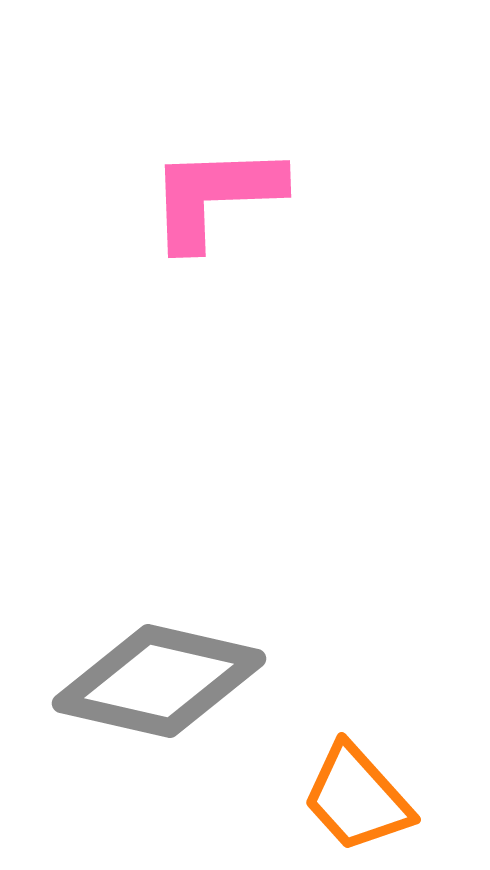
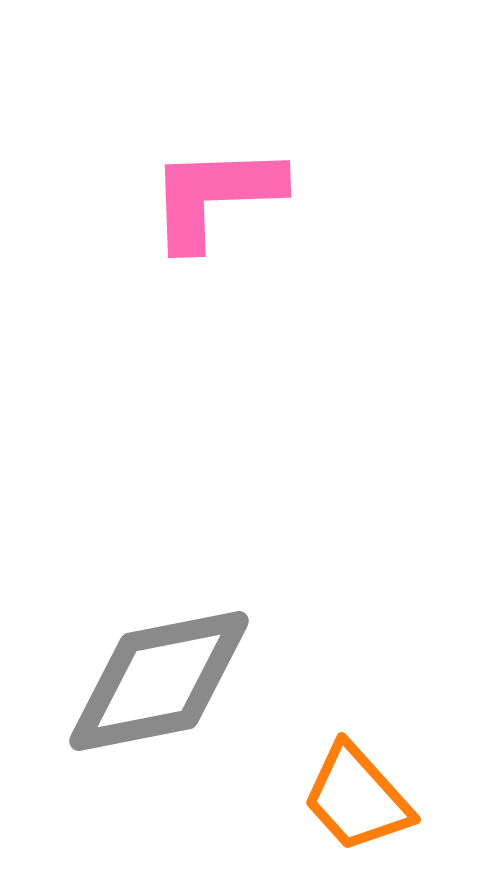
gray diamond: rotated 24 degrees counterclockwise
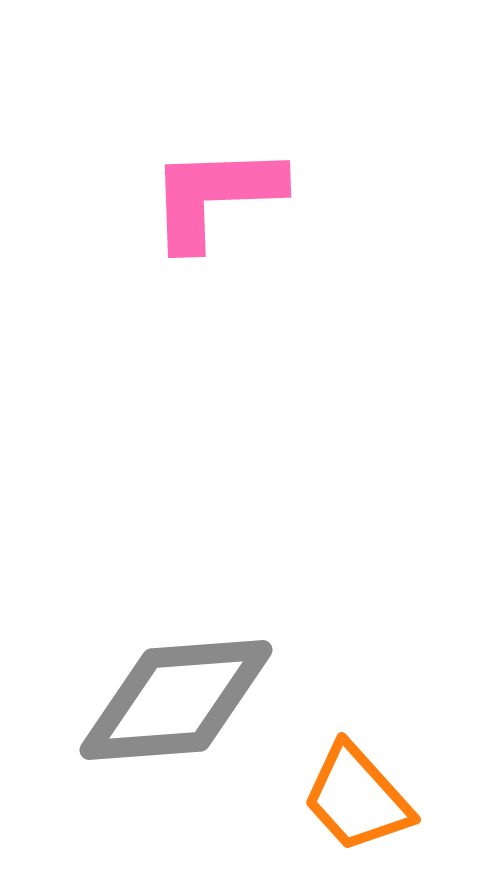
gray diamond: moved 17 px right, 19 px down; rotated 7 degrees clockwise
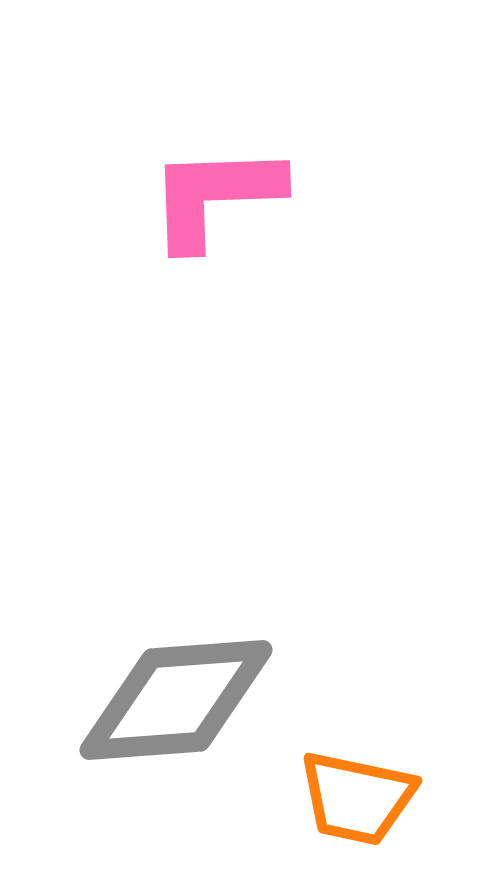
orange trapezoid: rotated 36 degrees counterclockwise
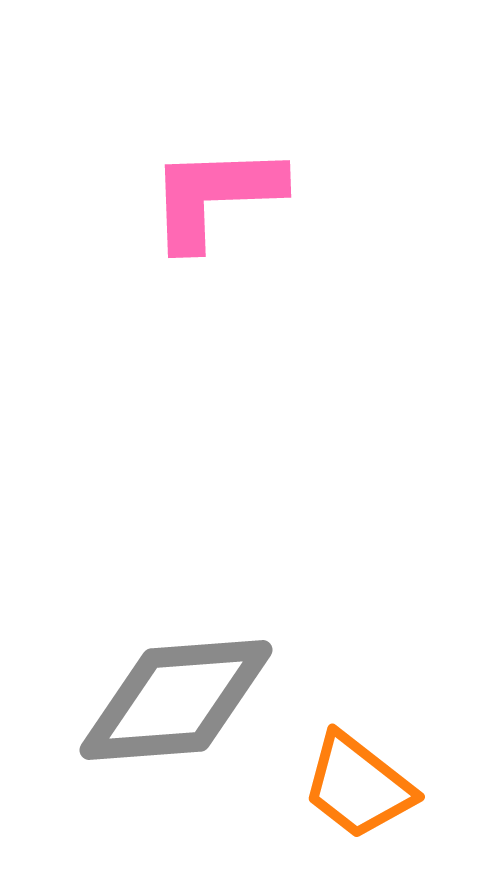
orange trapezoid: moved 1 px right, 12 px up; rotated 26 degrees clockwise
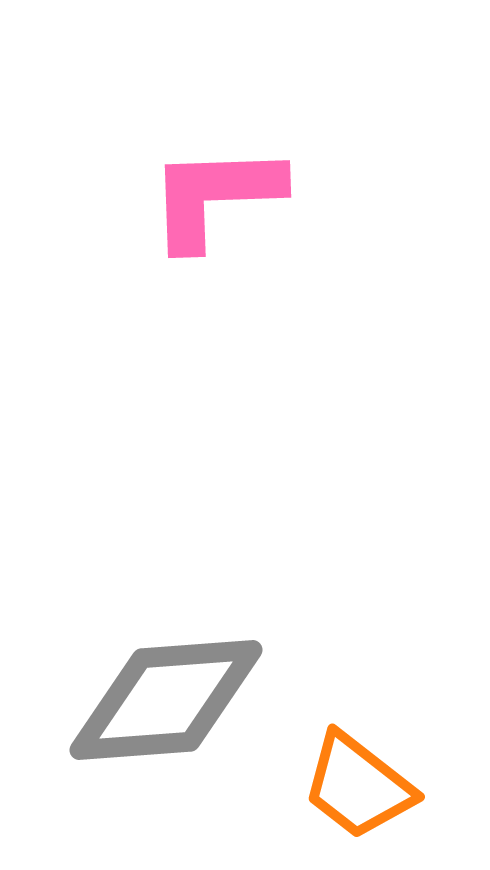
gray diamond: moved 10 px left
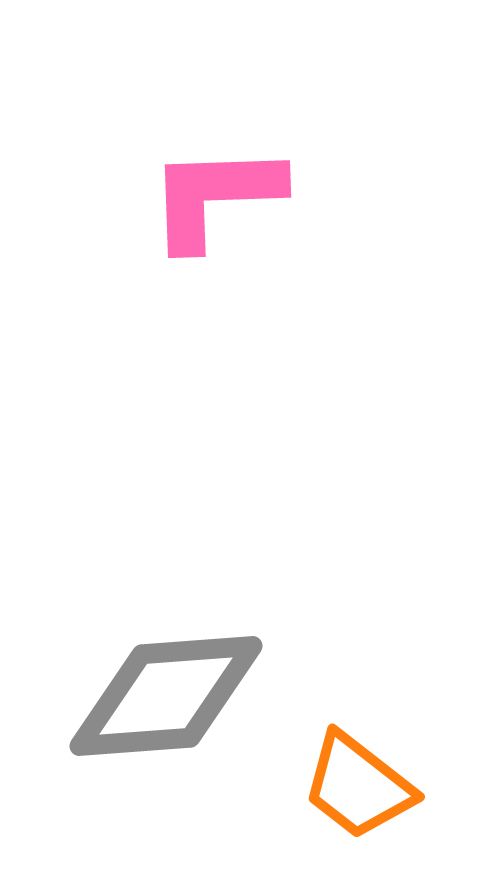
gray diamond: moved 4 px up
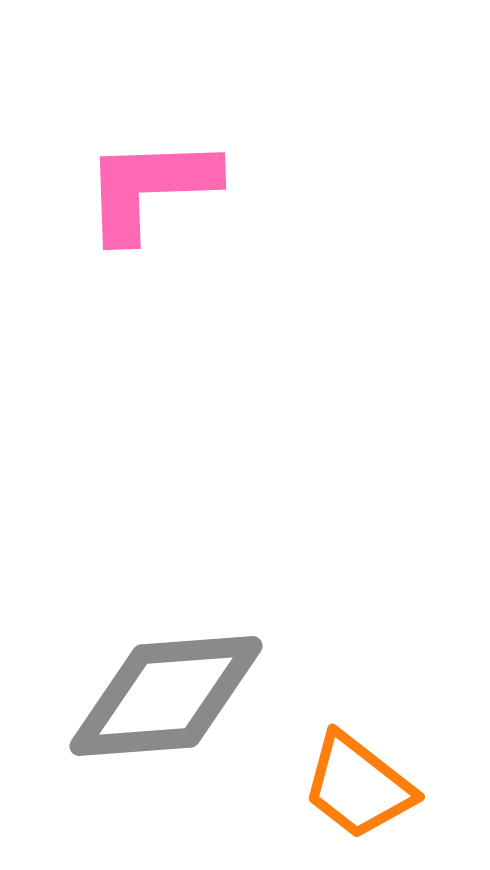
pink L-shape: moved 65 px left, 8 px up
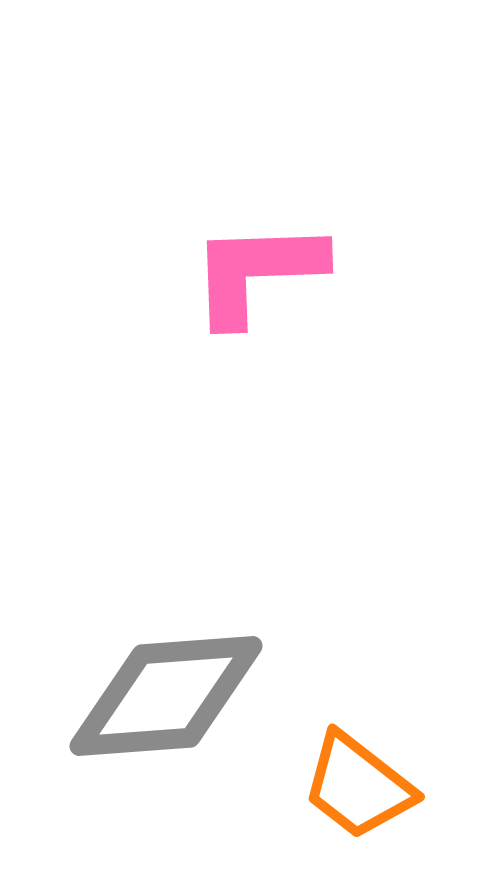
pink L-shape: moved 107 px right, 84 px down
